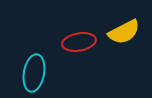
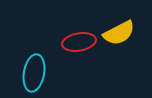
yellow semicircle: moved 5 px left, 1 px down
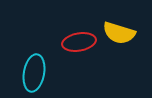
yellow semicircle: rotated 44 degrees clockwise
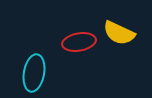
yellow semicircle: rotated 8 degrees clockwise
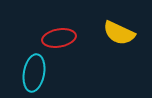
red ellipse: moved 20 px left, 4 px up
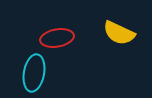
red ellipse: moved 2 px left
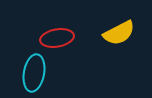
yellow semicircle: rotated 52 degrees counterclockwise
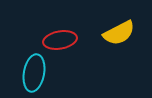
red ellipse: moved 3 px right, 2 px down
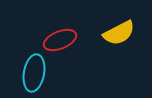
red ellipse: rotated 12 degrees counterclockwise
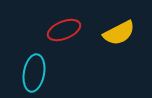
red ellipse: moved 4 px right, 10 px up
